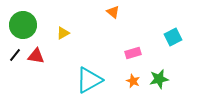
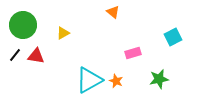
orange star: moved 17 px left
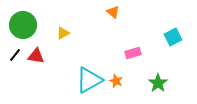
green star: moved 1 px left, 4 px down; rotated 24 degrees counterclockwise
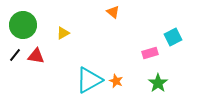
pink rectangle: moved 17 px right
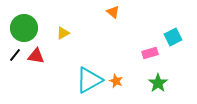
green circle: moved 1 px right, 3 px down
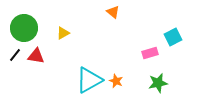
green star: rotated 24 degrees clockwise
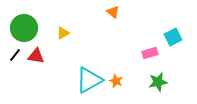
green star: moved 1 px up
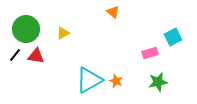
green circle: moved 2 px right, 1 px down
